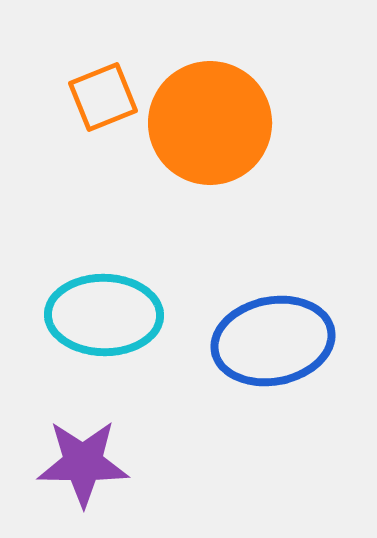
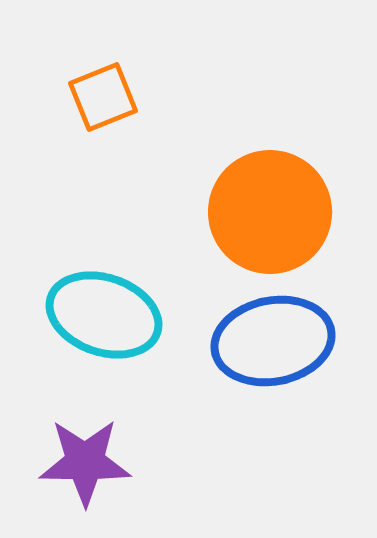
orange circle: moved 60 px right, 89 px down
cyan ellipse: rotated 18 degrees clockwise
purple star: moved 2 px right, 1 px up
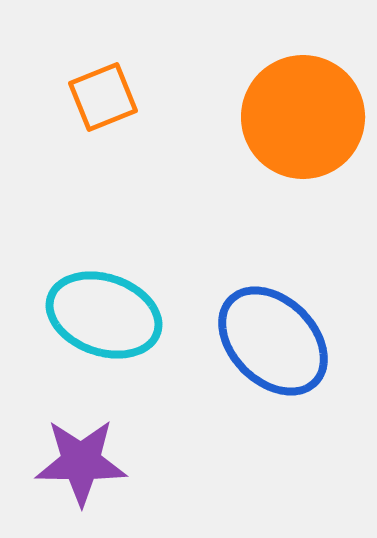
orange circle: moved 33 px right, 95 px up
blue ellipse: rotated 56 degrees clockwise
purple star: moved 4 px left
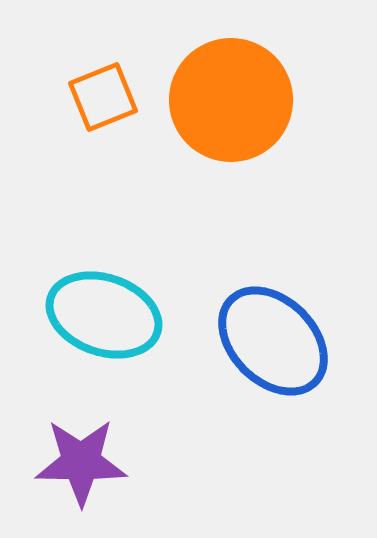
orange circle: moved 72 px left, 17 px up
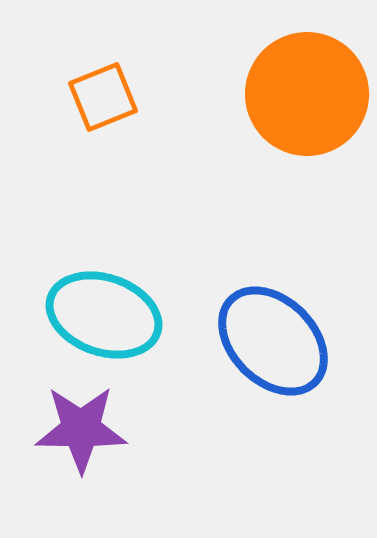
orange circle: moved 76 px right, 6 px up
purple star: moved 33 px up
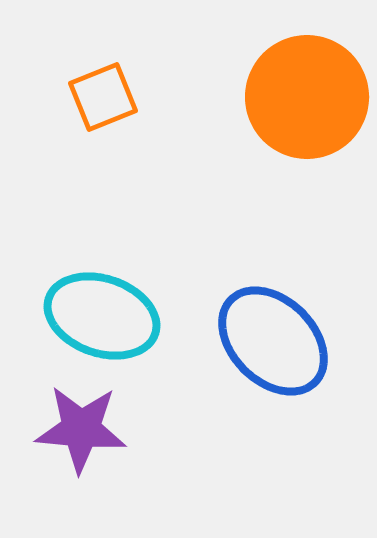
orange circle: moved 3 px down
cyan ellipse: moved 2 px left, 1 px down
purple star: rotated 4 degrees clockwise
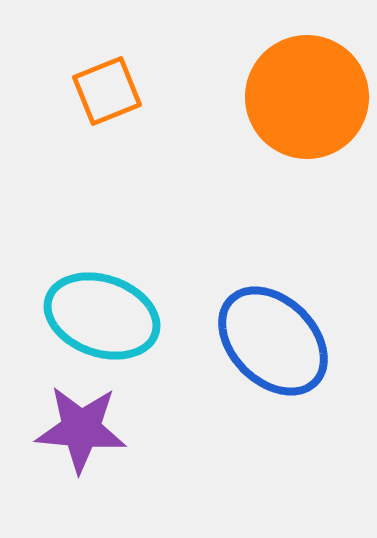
orange square: moved 4 px right, 6 px up
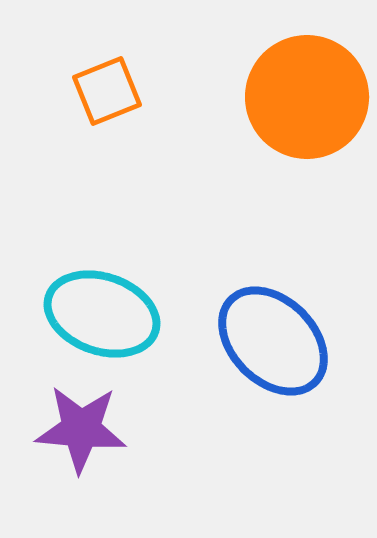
cyan ellipse: moved 2 px up
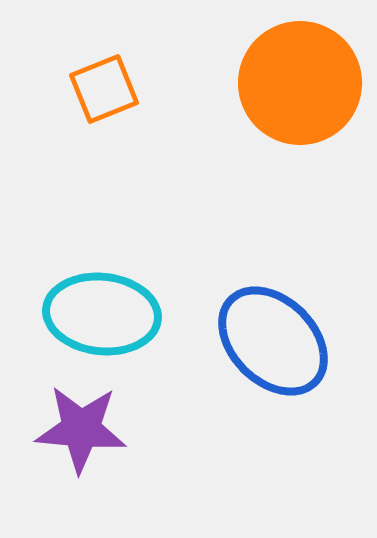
orange square: moved 3 px left, 2 px up
orange circle: moved 7 px left, 14 px up
cyan ellipse: rotated 13 degrees counterclockwise
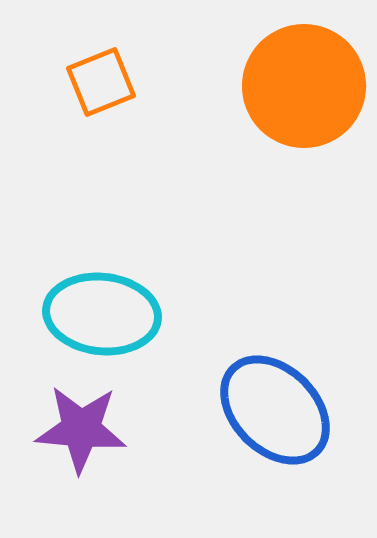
orange circle: moved 4 px right, 3 px down
orange square: moved 3 px left, 7 px up
blue ellipse: moved 2 px right, 69 px down
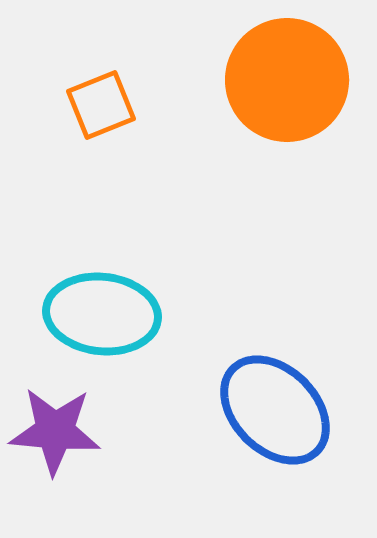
orange square: moved 23 px down
orange circle: moved 17 px left, 6 px up
purple star: moved 26 px left, 2 px down
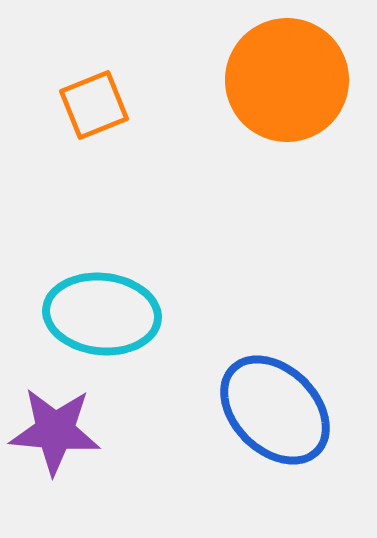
orange square: moved 7 px left
